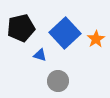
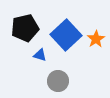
black pentagon: moved 4 px right
blue square: moved 1 px right, 2 px down
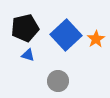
blue triangle: moved 12 px left
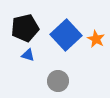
orange star: rotated 12 degrees counterclockwise
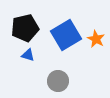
blue square: rotated 12 degrees clockwise
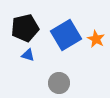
gray circle: moved 1 px right, 2 px down
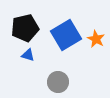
gray circle: moved 1 px left, 1 px up
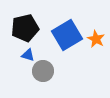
blue square: moved 1 px right
gray circle: moved 15 px left, 11 px up
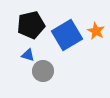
black pentagon: moved 6 px right, 3 px up
orange star: moved 8 px up
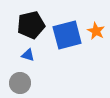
blue square: rotated 16 degrees clockwise
gray circle: moved 23 px left, 12 px down
